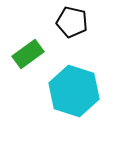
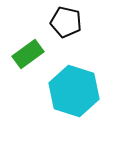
black pentagon: moved 6 px left
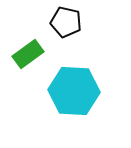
cyan hexagon: rotated 15 degrees counterclockwise
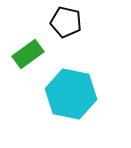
cyan hexagon: moved 3 px left, 3 px down; rotated 9 degrees clockwise
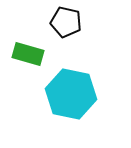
green rectangle: rotated 52 degrees clockwise
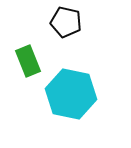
green rectangle: moved 7 px down; rotated 52 degrees clockwise
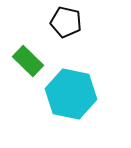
green rectangle: rotated 24 degrees counterclockwise
